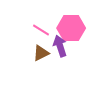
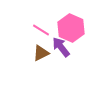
pink hexagon: rotated 24 degrees clockwise
purple arrow: moved 1 px right, 1 px down; rotated 20 degrees counterclockwise
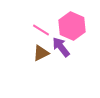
pink hexagon: moved 1 px right, 2 px up
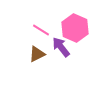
pink hexagon: moved 3 px right, 2 px down
brown triangle: moved 4 px left, 1 px down
